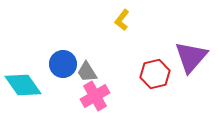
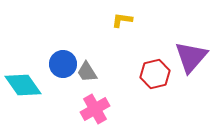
yellow L-shape: rotated 60 degrees clockwise
pink cross: moved 13 px down
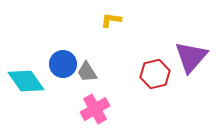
yellow L-shape: moved 11 px left
cyan diamond: moved 3 px right, 4 px up
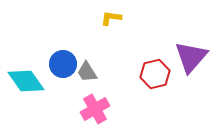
yellow L-shape: moved 2 px up
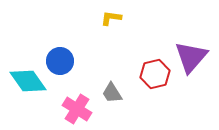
blue circle: moved 3 px left, 3 px up
gray trapezoid: moved 25 px right, 21 px down
cyan diamond: moved 2 px right
pink cross: moved 18 px left; rotated 28 degrees counterclockwise
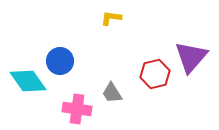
pink cross: rotated 24 degrees counterclockwise
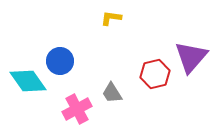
pink cross: rotated 36 degrees counterclockwise
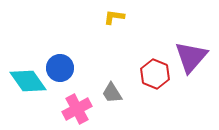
yellow L-shape: moved 3 px right, 1 px up
blue circle: moved 7 px down
red hexagon: rotated 24 degrees counterclockwise
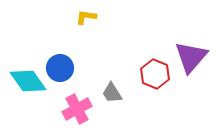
yellow L-shape: moved 28 px left
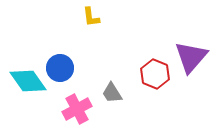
yellow L-shape: moved 5 px right; rotated 105 degrees counterclockwise
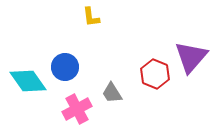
blue circle: moved 5 px right, 1 px up
